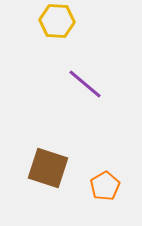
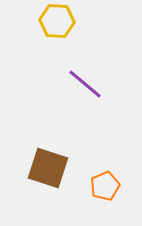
orange pentagon: rotated 8 degrees clockwise
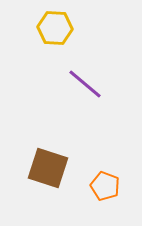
yellow hexagon: moved 2 px left, 7 px down
orange pentagon: rotated 28 degrees counterclockwise
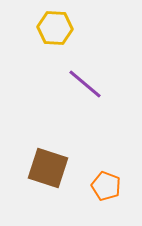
orange pentagon: moved 1 px right
